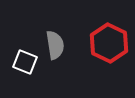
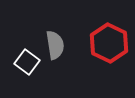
white square: moved 2 px right; rotated 15 degrees clockwise
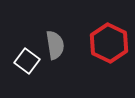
white square: moved 1 px up
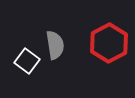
red hexagon: rotated 6 degrees clockwise
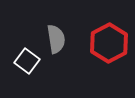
gray semicircle: moved 1 px right, 6 px up
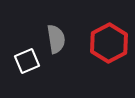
white square: rotated 30 degrees clockwise
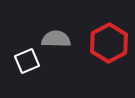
gray semicircle: rotated 80 degrees counterclockwise
